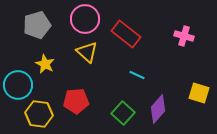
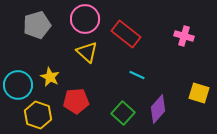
yellow star: moved 5 px right, 13 px down
yellow hexagon: moved 1 px left, 1 px down; rotated 12 degrees clockwise
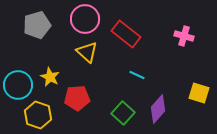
red pentagon: moved 1 px right, 3 px up
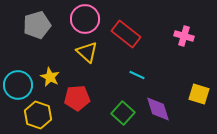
yellow square: moved 1 px down
purple diamond: rotated 60 degrees counterclockwise
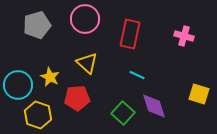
red rectangle: moved 4 px right; rotated 64 degrees clockwise
yellow triangle: moved 11 px down
purple diamond: moved 4 px left, 3 px up
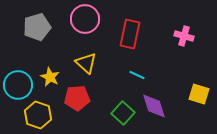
gray pentagon: moved 2 px down
yellow triangle: moved 1 px left
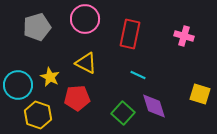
yellow triangle: rotated 15 degrees counterclockwise
cyan line: moved 1 px right
yellow square: moved 1 px right
